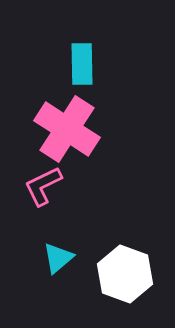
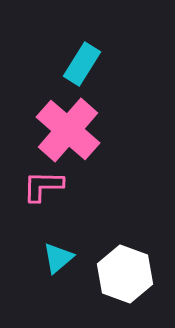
cyan rectangle: rotated 33 degrees clockwise
pink cross: moved 1 px right, 1 px down; rotated 8 degrees clockwise
pink L-shape: rotated 27 degrees clockwise
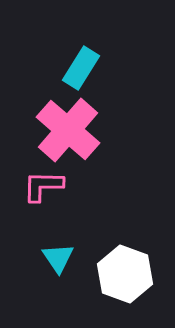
cyan rectangle: moved 1 px left, 4 px down
cyan triangle: rotated 24 degrees counterclockwise
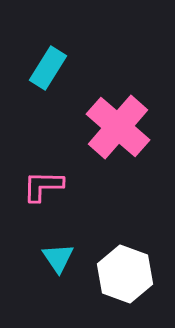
cyan rectangle: moved 33 px left
pink cross: moved 50 px right, 3 px up
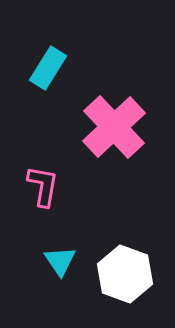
pink cross: moved 4 px left; rotated 6 degrees clockwise
pink L-shape: rotated 99 degrees clockwise
cyan triangle: moved 2 px right, 3 px down
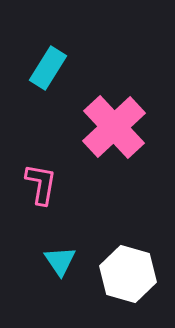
pink L-shape: moved 2 px left, 2 px up
white hexagon: moved 3 px right; rotated 4 degrees counterclockwise
